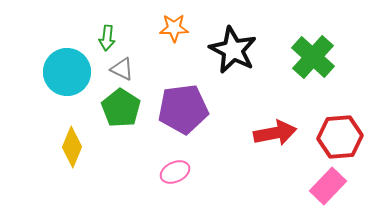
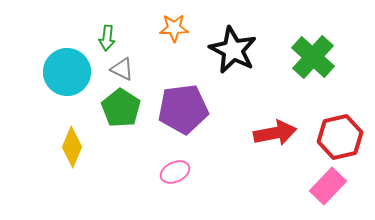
red hexagon: rotated 9 degrees counterclockwise
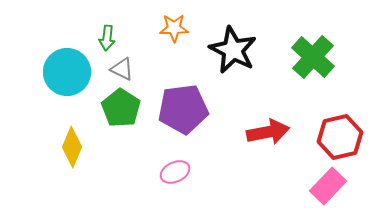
red arrow: moved 7 px left, 1 px up
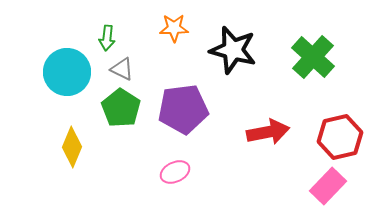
black star: rotated 12 degrees counterclockwise
